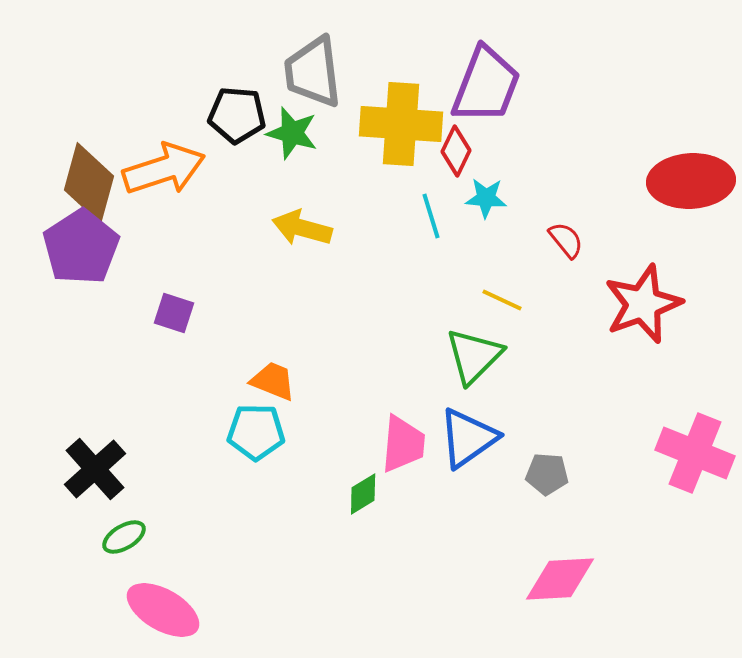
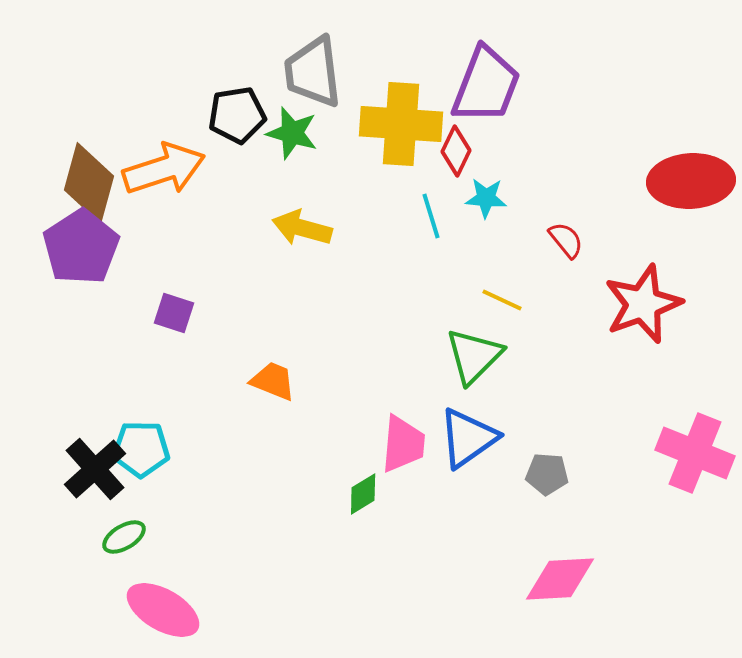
black pentagon: rotated 14 degrees counterclockwise
cyan pentagon: moved 115 px left, 17 px down
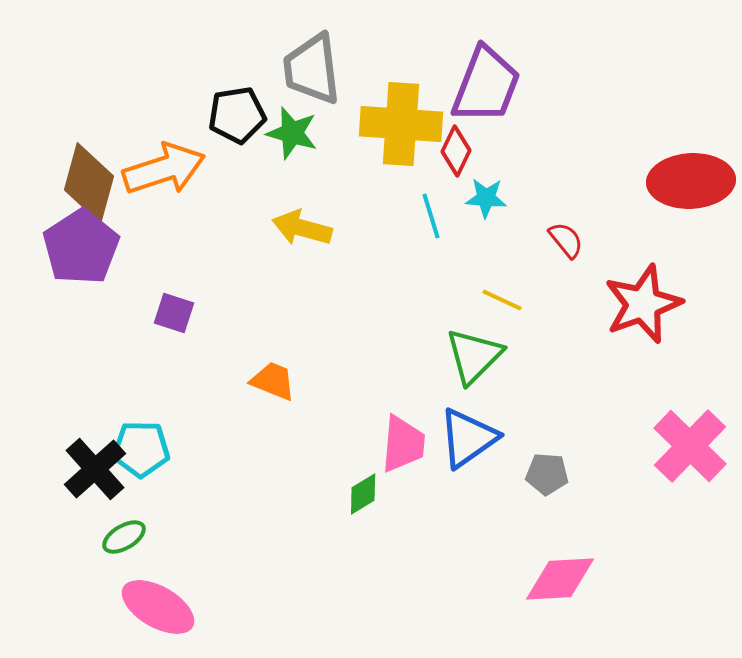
gray trapezoid: moved 1 px left, 3 px up
pink cross: moved 5 px left, 7 px up; rotated 22 degrees clockwise
pink ellipse: moved 5 px left, 3 px up
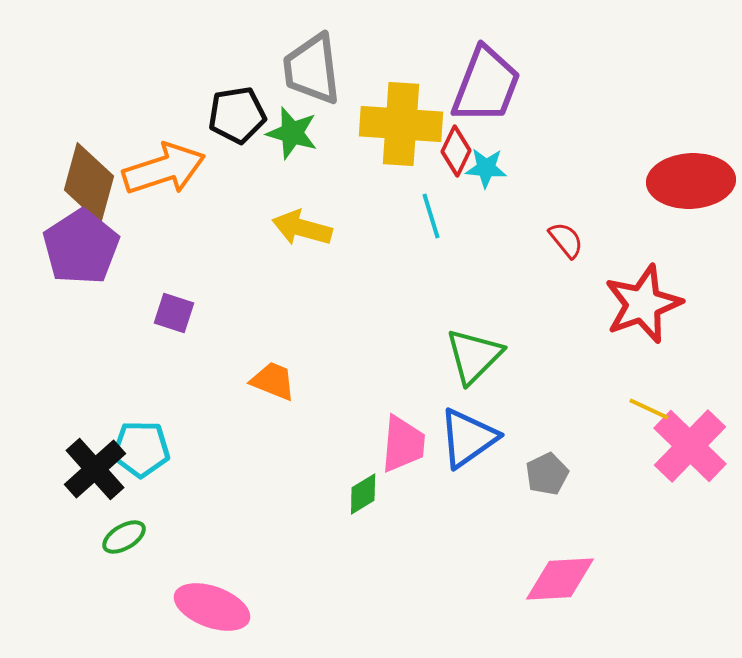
cyan star: moved 30 px up
yellow line: moved 147 px right, 109 px down
gray pentagon: rotated 30 degrees counterclockwise
pink ellipse: moved 54 px right; rotated 10 degrees counterclockwise
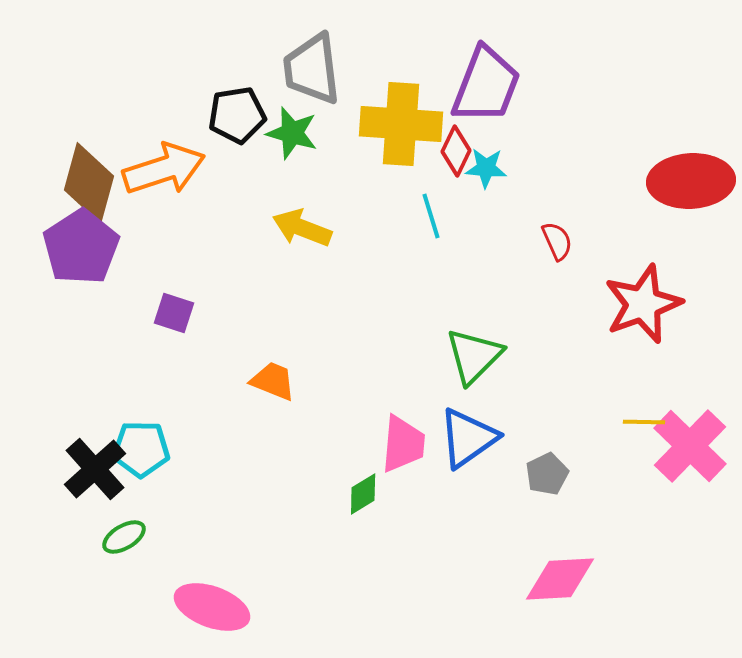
yellow arrow: rotated 6 degrees clockwise
red semicircle: moved 9 px left, 1 px down; rotated 15 degrees clockwise
yellow line: moved 5 px left, 13 px down; rotated 24 degrees counterclockwise
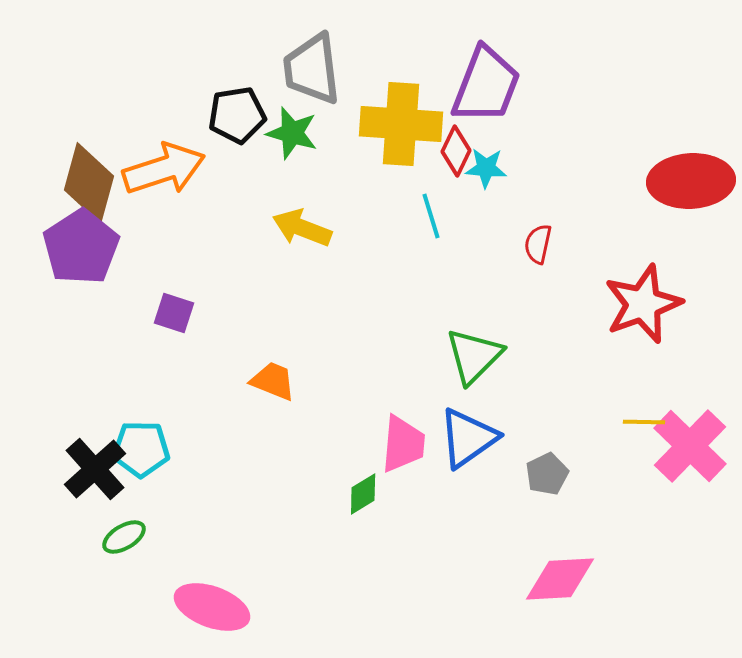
red semicircle: moved 19 px left, 3 px down; rotated 144 degrees counterclockwise
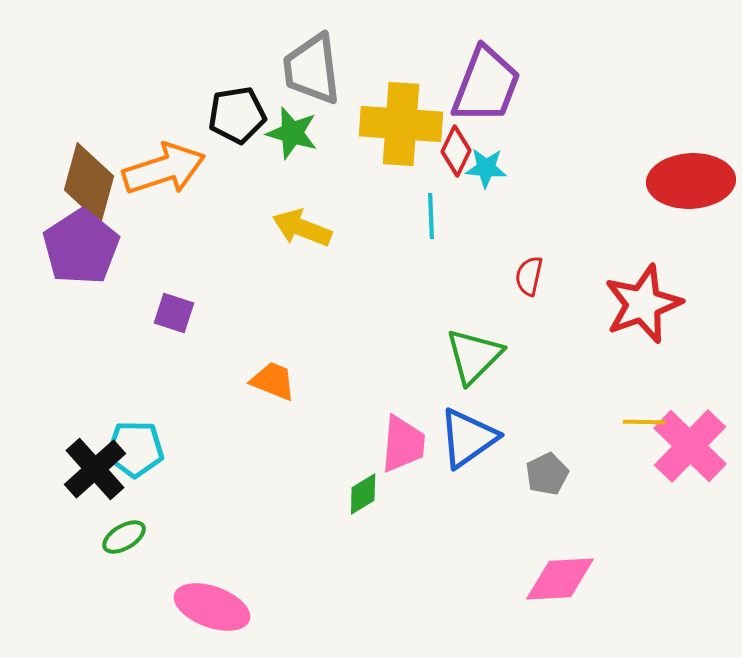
cyan line: rotated 15 degrees clockwise
red semicircle: moved 9 px left, 32 px down
cyan pentagon: moved 6 px left
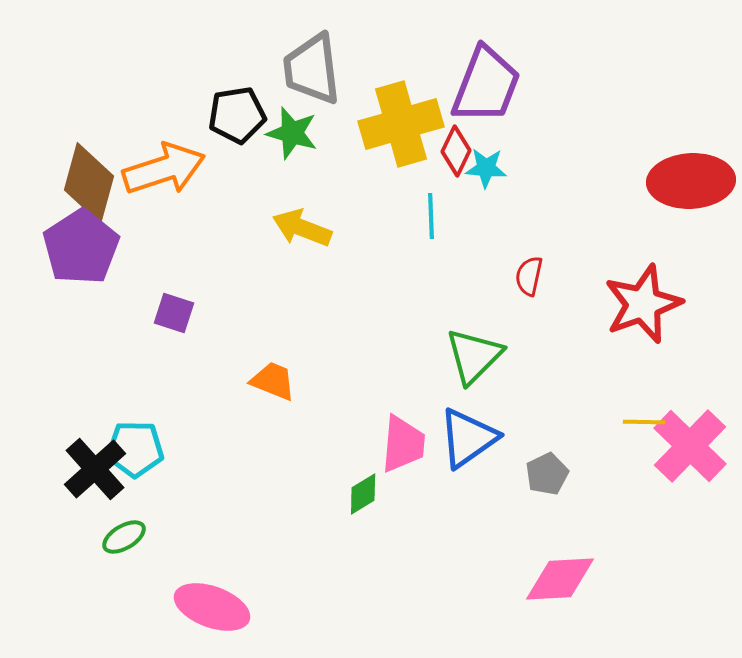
yellow cross: rotated 20 degrees counterclockwise
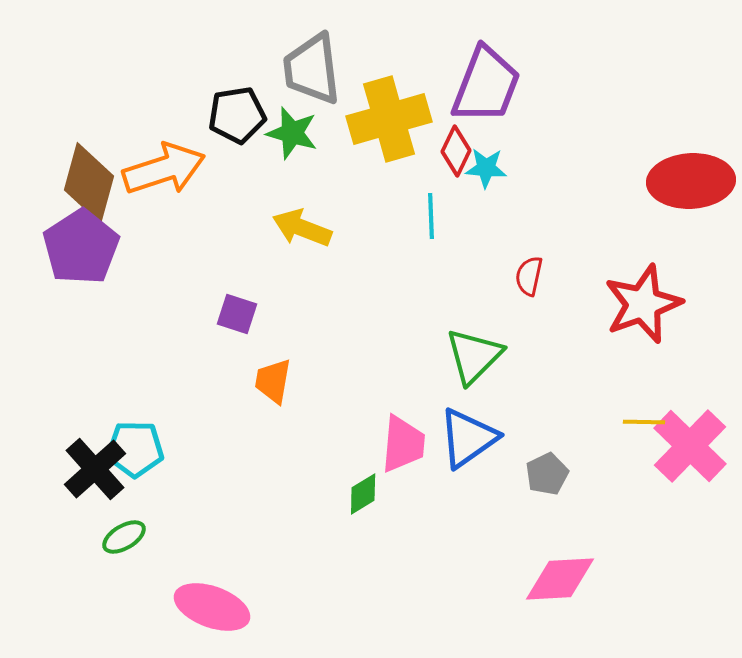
yellow cross: moved 12 px left, 5 px up
purple square: moved 63 px right, 1 px down
orange trapezoid: rotated 102 degrees counterclockwise
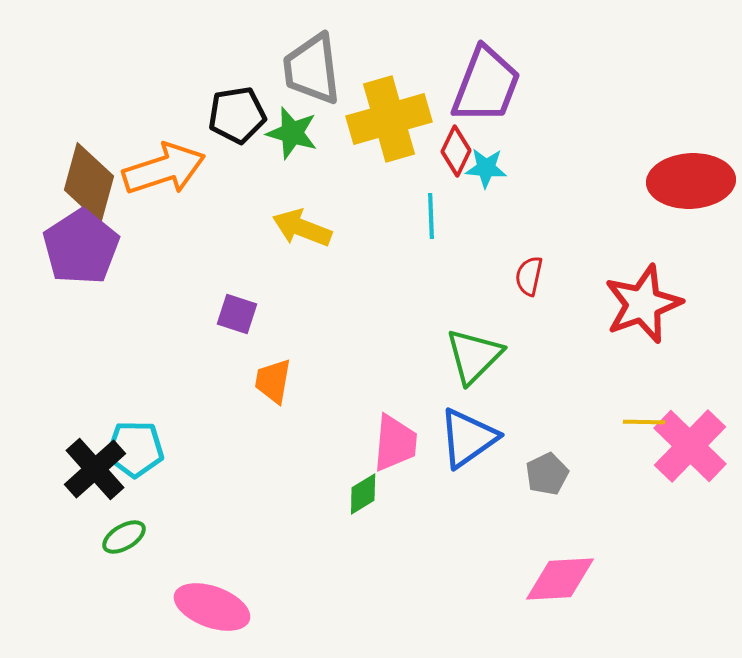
pink trapezoid: moved 8 px left, 1 px up
